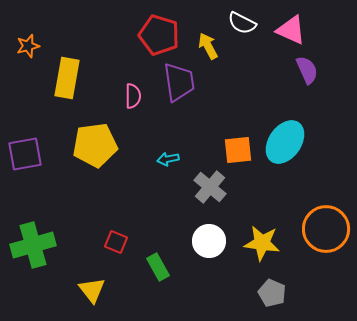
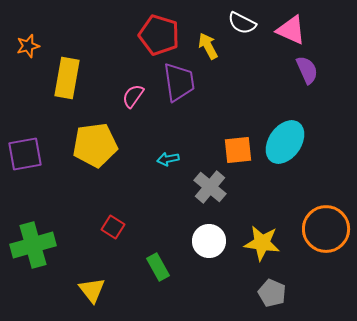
pink semicircle: rotated 145 degrees counterclockwise
red square: moved 3 px left, 15 px up; rotated 10 degrees clockwise
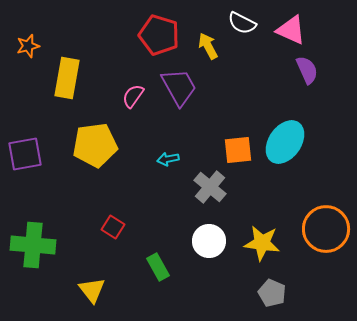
purple trapezoid: moved 5 px down; rotated 21 degrees counterclockwise
green cross: rotated 21 degrees clockwise
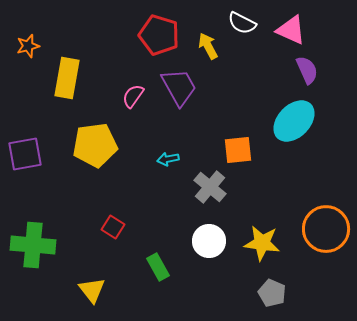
cyan ellipse: moved 9 px right, 21 px up; rotated 9 degrees clockwise
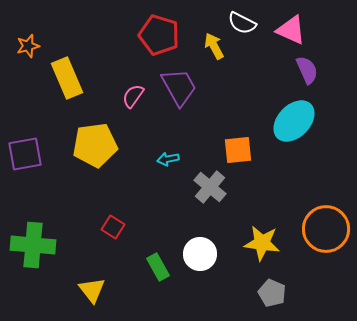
yellow arrow: moved 6 px right
yellow rectangle: rotated 33 degrees counterclockwise
white circle: moved 9 px left, 13 px down
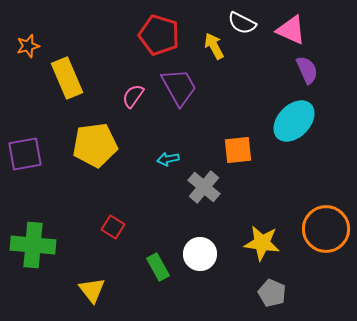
gray cross: moved 6 px left
